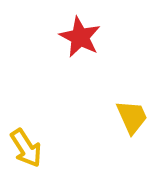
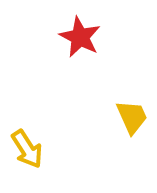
yellow arrow: moved 1 px right, 1 px down
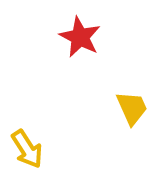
yellow trapezoid: moved 9 px up
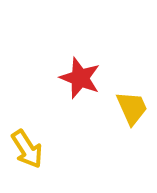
red star: moved 41 px down; rotated 6 degrees counterclockwise
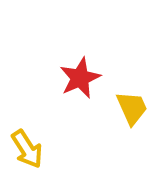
red star: rotated 27 degrees clockwise
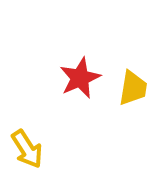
yellow trapezoid: moved 1 px right, 20 px up; rotated 33 degrees clockwise
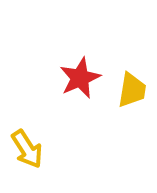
yellow trapezoid: moved 1 px left, 2 px down
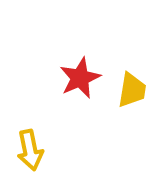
yellow arrow: moved 3 px right, 1 px down; rotated 21 degrees clockwise
